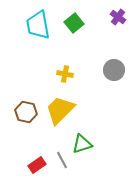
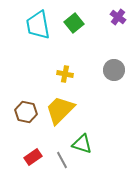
green triangle: rotated 35 degrees clockwise
red rectangle: moved 4 px left, 8 px up
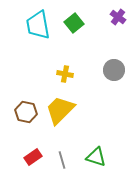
green triangle: moved 14 px right, 13 px down
gray line: rotated 12 degrees clockwise
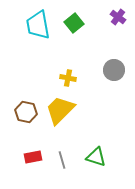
yellow cross: moved 3 px right, 4 px down
red rectangle: rotated 24 degrees clockwise
